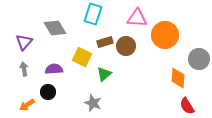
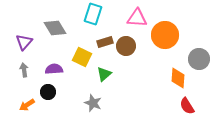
gray arrow: moved 1 px down
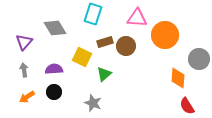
black circle: moved 6 px right
orange arrow: moved 8 px up
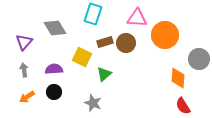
brown circle: moved 3 px up
red semicircle: moved 4 px left
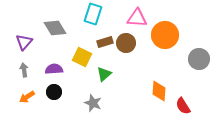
orange diamond: moved 19 px left, 13 px down
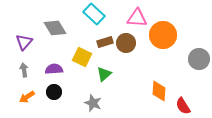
cyan rectangle: moved 1 px right; rotated 65 degrees counterclockwise
orange circle: moved 2 px left
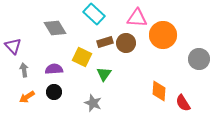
purple triangle: moved 11 px left, 4 px down; rotated 24 degrees counterclockwise
green triangle: rotated 14 degrees counterclockwise
red semicircle: moved 3 px up
